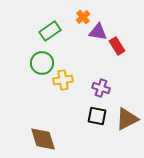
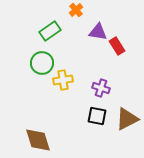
orange cross: moved 7 px left, 7 px up
brown diamond: moved 5 px left, 1 px down
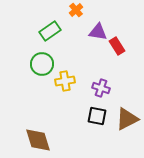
green circle: moved 1 px down
yellow cross: moved 2 px right, 1 px down
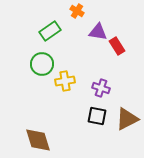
orange cross: moved 1 px right, 1 px down; rotated 16 degrees counterclockwise
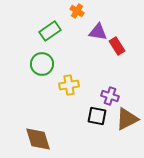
yellow cross: moved 4 px right, 4 px down
purple cross: moved 9 px right, 8 px down
brown diamond: moved 1 px up
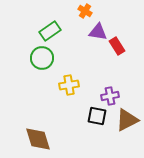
orange cross: moved 8 px right
green circle: moved 6 px up
purple cross: rotated 30 degrees counterclockwise
brown triangle: moved 1 px down
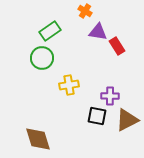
purple cross: rotated 12 degrees clockwise
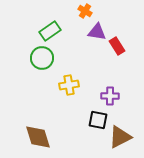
purple triangle: moved 1 px left
black square: moved 1 px right, 4 px down
brown triangle: moved 7 px left, 17 px down
brown diamond: moved 2 px up
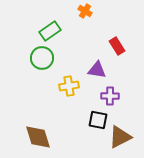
purple triangle: moved 38 px down
yellow cross: moved 1 px down
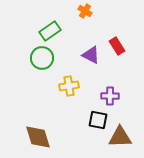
purple triangle: moved 6 px left, 15 px up; rotated 18 degrees clockwise
brown triangle: rotated 25 degrees clockwise
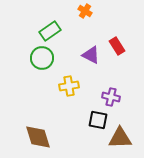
purple cross: moved 1 px right, 1 px down; rotated 12 degrees clockwise
brown triangle: moved 1 px down
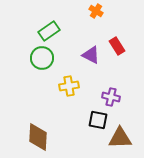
orange cross: moved 11 px right
green rectangle: moved 1 px left
brown diamond: rotated 20 degrees clockwise
